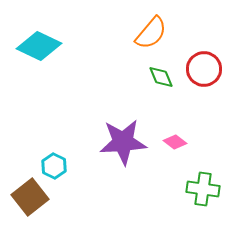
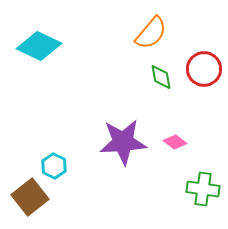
green diamond: rotated 12 degrees clockwise
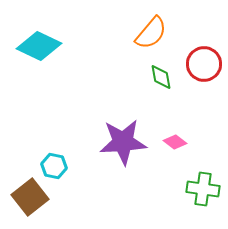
red circle: moved 5 px up
cyan hexagon: rotated 15 degrees counterclockwise
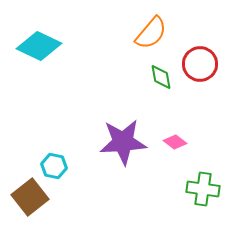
red circle: moved 4 px left
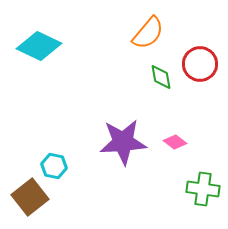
orange semicircle: moved 3 px left
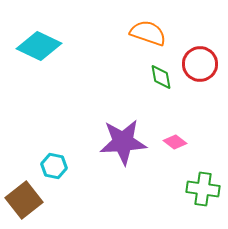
orange semicircle: rotated 111 degrees counterclockwise
brown square: moved 6 px left, 3 px down
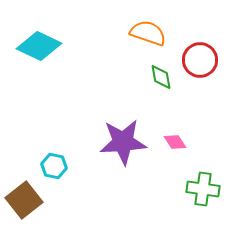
red circle: moved 4 px up
pink diamond: rotated 20 degrees clockwise
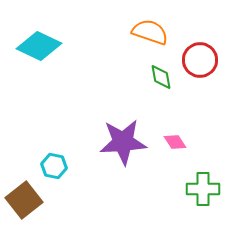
orange semicircle: moved 2 px right, 1 px up
green cross: rotated 8 degrees counterclockwise
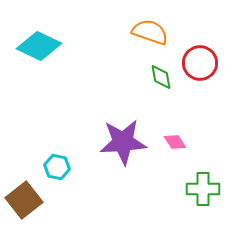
red circle: moved 3 px down
cyan hexagon: moved 3 px right, 1 px down
